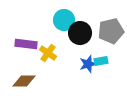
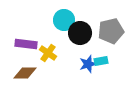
brown diamond: moved 1 px right, 8 px up
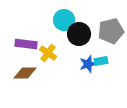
black circle: moved 1 px left, 1 px down
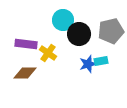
cyan circle: moved 1 px left
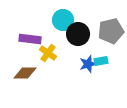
black circle: moved 1 px left
purple rectangle: moved 4 px right, 5 px up
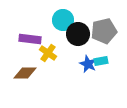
gray pentagon: moved 7 px left
blue star: rotated 30 degrees counterclockwise
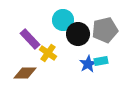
gray pentagon: moved 1 px right, 1 px up
purple rectangle: rotated 40 degrees clockwise
blue star: rotated 18 degrees clockwise
